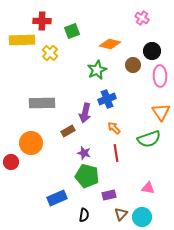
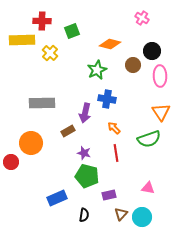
blue cross: rotated 30 degrees clockwise
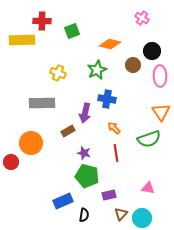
yellow cross: moved 8 px right, 20 px down; rotated 21 degrees counterclockwise
blue rectangle: moved 6 px right, 3 px down
cyan circle: moved 1 px down
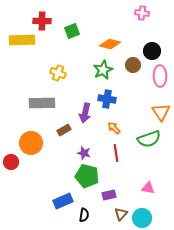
pink cross: moved 5 px up; rotated 24 degrees counterclockwise
green star: moved 6 px right
brown rectangle: moved 4 px left, 1 px up
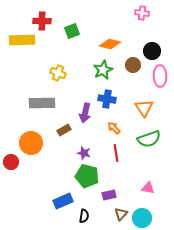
orange triangle: moved 17 px left, 4 px up
black semicircle: moved 1 px down
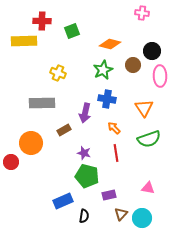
yellow rectangle: moved 2 px right, 1 px down
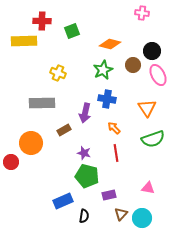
pink ellipse: moved 2 px left, 1 px up; rotated 25 degrees counterclockwise
orange triangle: moved 3 px right
green semicircle: moved 4 px right
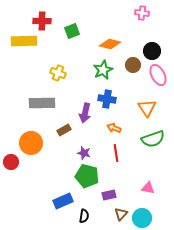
orange arrow: rotated 24 degrees counterclockwise
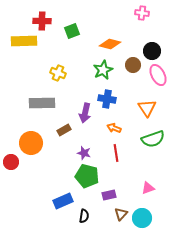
pink triangle: rotated 32 degrees counterclockwise
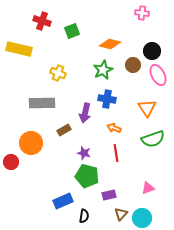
red cross: rotated 18 degrees clockwise
yellow rectangle: moved 5 px left, 8 px down; rotated 15 degrees clockwise
